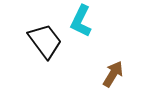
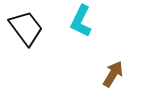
black trapezoid: moved 19 px left, 13 px up
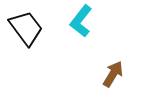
cyan L-shape: rotated 12 degrees clockwise
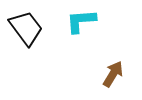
cyan L-shape: rotated 48 degrees clockwise
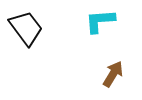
cyan L-shape: moved 19 px right
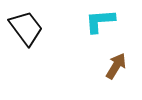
brown arrow: moved 3 px right, 8 px up
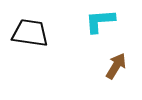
black trapezoid: moved 4 px right, 5 px down; rotated 45 degrees counterclockwise
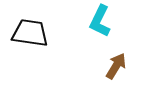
cyan L-shape: rotated 60 degrees counterclockwise
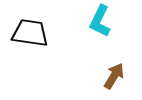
brown arrow: moved 2 px left, 10 px down
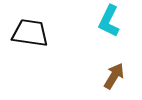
cyan L-shape: moved 9 px right
